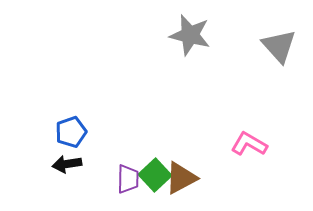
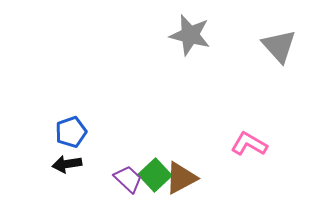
purple trapezoid: rotated 48 degrees counterclockwise
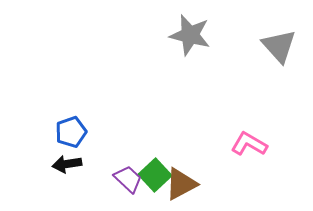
brown triangle: moved 6 px down
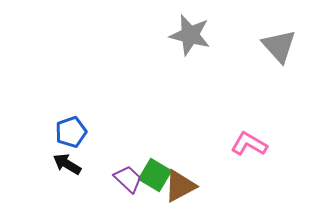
black arrow: rotated 40 degrees clockwise
green square: rotated 16 degrees counterclockwise
brown triangle: moved 1 px left, 2 px down
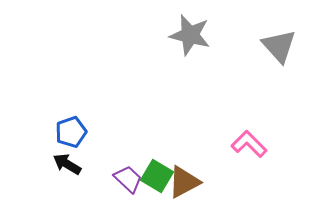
pink L-shape: rotated 15 degrees clockwise
green square: moved 2 px right, 1 px down
brown triangle: moved 4 px right, 4 px up
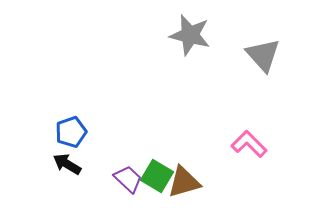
gray triangle: moved 16 px left, 9 px down
brown triangle: rotated 12 degrees clockwise
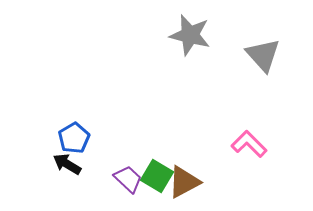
blue pentagon: moved 3 px right, 6 px down; rotated 12 degrees counterclockwise
brown triangle: rotated 12 degrees counterclockwise
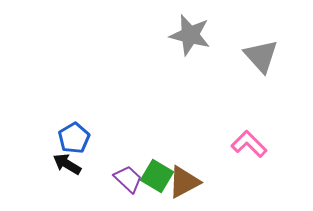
gray triangle: moved 2 px left, 1 px down
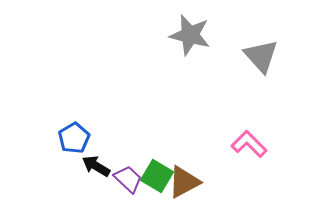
black arrow: moved 29 px right, 2 px down
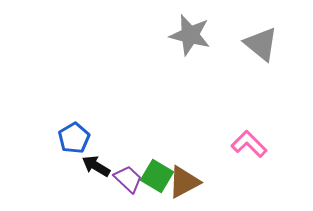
gray triangle: moved 12 px up; rotated 9 degrees counterclockwise
